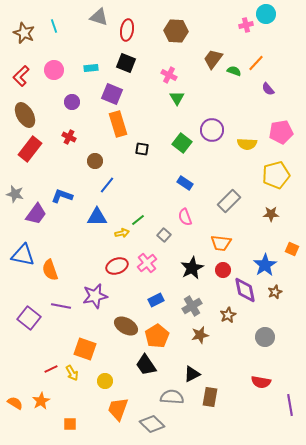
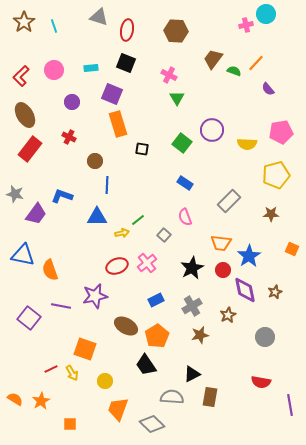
brown star at (24, 33): moved 11 px up; rotated 15 degrees clockwise
blue line at (107, 185): rotated 36 degrees counterclockwise
blue star at (265, 265): moved 16 px left, 9 px up
orange semicircle at (15, 403): moved 4 px up
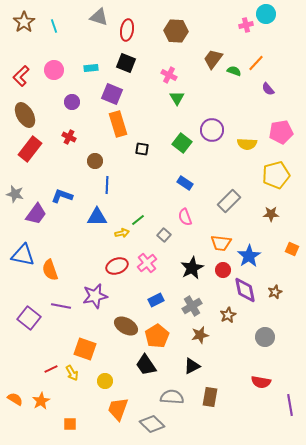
black triangle at (192, 374): moved 8 px up
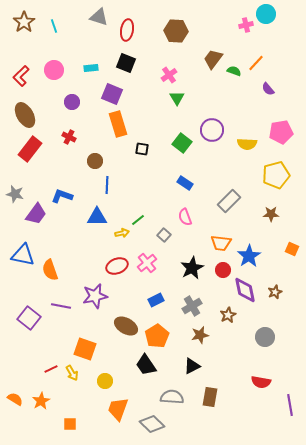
pink cross at (169, 75): rotated 28 degrees clockwise
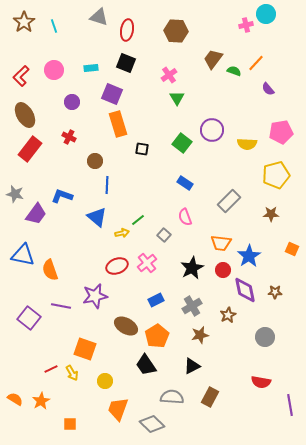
blue triangle at (97, 217): rotated 40 degrees clockwise
brown star at (275, 292): rotated 24 degrees clockwise
brown rectangle at (210, 397): rotated 18 degrees clockwise
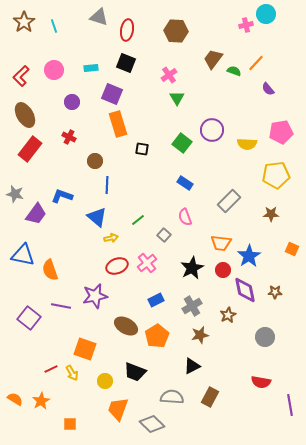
yellow pentagon at (276, 175): rotated 8 degrees clockwise
yellow arrow at (122, 233): moved 11 px left, 5 px down
black trapezoid at (146, 365): moved 11 px left, 7 px down; rotated 35 degrees counterclockwise
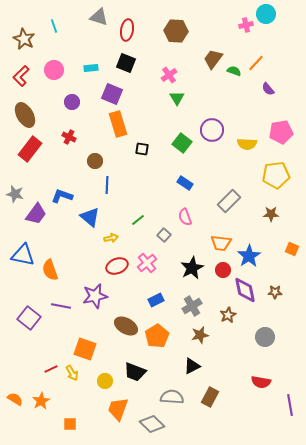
brown star at (24, 22): moved 17 px down; rotated 10 degrees counterclockwise
blue triangle at (97, 217): moved 7 px left
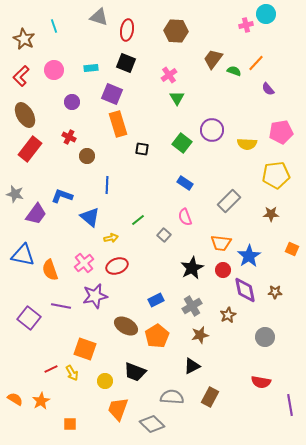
brown circle at (95, 161): moved 8 px left, 5 px up
pink cross at (147, 263): moved 63 px left
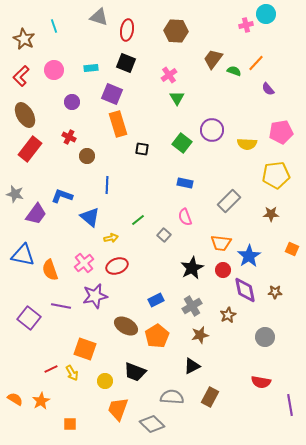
blue rectangle at (185, 183): rotated 21 degrees counterclockwise
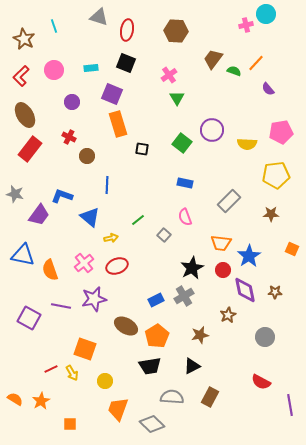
purple trapezoid at (36, 214): moved 3 px right, 1 px down
purple star at (95, 296): moved 1 px left, 3 px down
gray cross at (192, 306): moved 8 px left, 10 px up
purple square at (29, 318): rotated 10 degrees counterclockwise
black trapezoid at (135, 372): moved 15 px right, 6 px up; rotated 30 degrees counterclockwise
red semicircle at (261, 382): rotated 18 degrees clockwise
